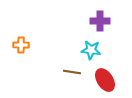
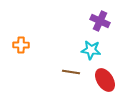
purple cross: rotated 24 degrees clockwise
brown line: moved 1 px left
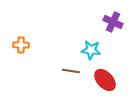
purple cross: moved 13 px right, 1 px down
brown line: moved 1 px up
red ellipse: rotated 10 degrees counterclockwise
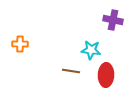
purple cross: moved 2 px up; rotated 12 degrees counterclockwise
orange cross: moved 1 px left, 1 px up
red ellipse: moved 1 px right, 5 px up; rotated 45 degrees clockwise
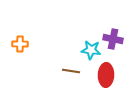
purple cross: moved 19 px down
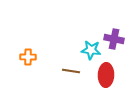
purple cross: moved 1 px right
orange cross: moved 8 px right, 13 px down
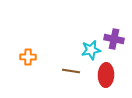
cyan star: rotated 18 degrees counterclockwise
